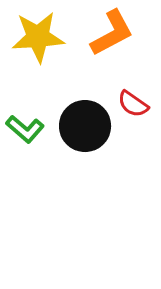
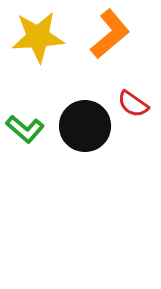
orange L-shape: moved 2 px left, 1 px down; rotated 12 degrees counterclockwise
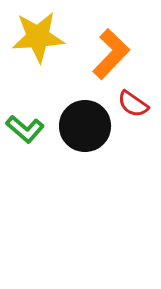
orange L-shape: moved 1 px right, 20 px down; rotated 6 degrees counterclockwise
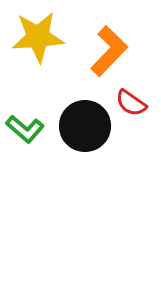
orange L-shape: moved 2 px left, 3 px up
red semicircle: moved 2 px left, 1 px up
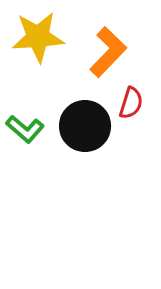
orange L-shape: moved 1 px left, 1 px down
red semicircle: rotated 108 degrees counterclockwise
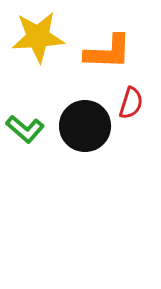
orange L-shape: rotated 48 degrees clockwise
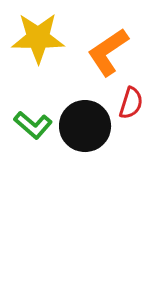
yellow star: moved 1 px down; rotated 4 degrees clockwise
orange L-shape: rotated 144 degrees clockwise
green L-shape: moved 8 px right, 4 px up
